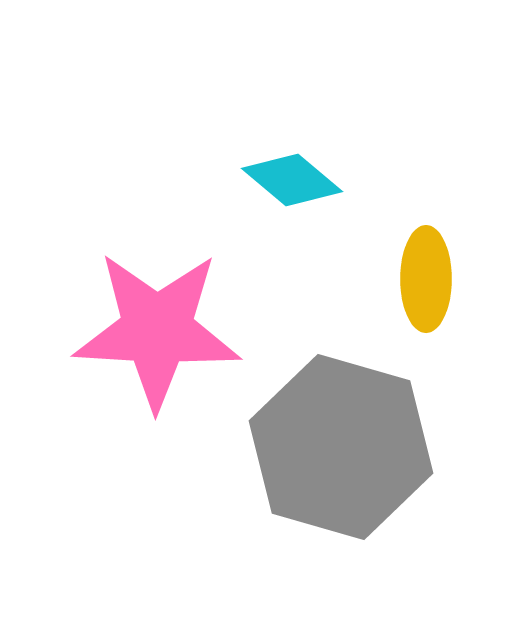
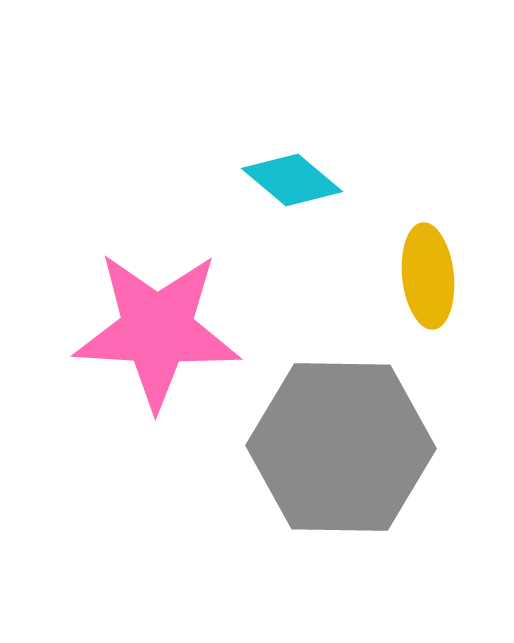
yellow ellipse: moved 2 px right, 3 px up; rotated 6 degrees counterclockwise
gray hexagon: rotated 15 degrees counterclockwise
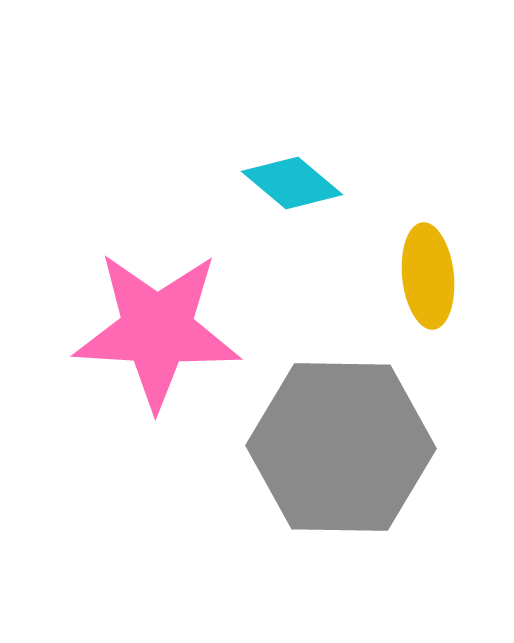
cyan diamond: moved 3 px down
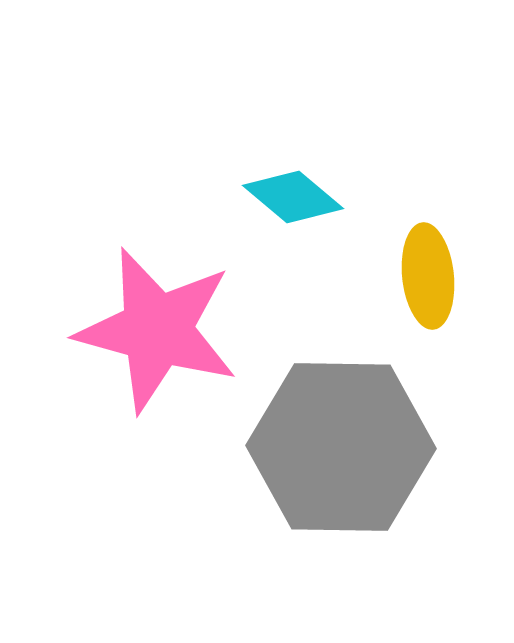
cyan diamond: moved 1 px right, 14 px down
pink star: rotated 12 degrees clockwise
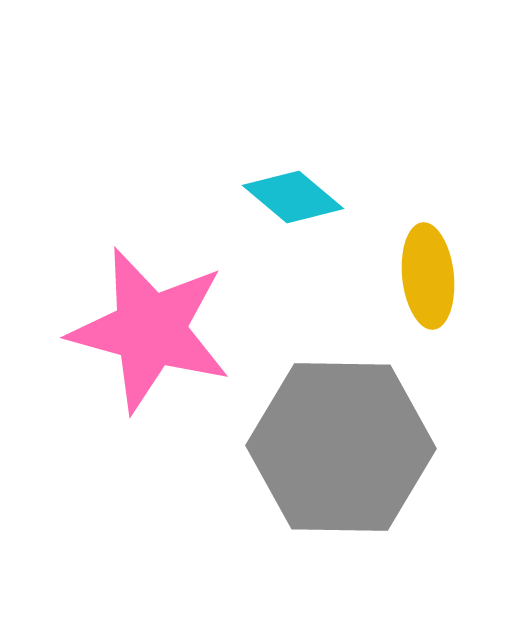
pink star: moved 7 px left
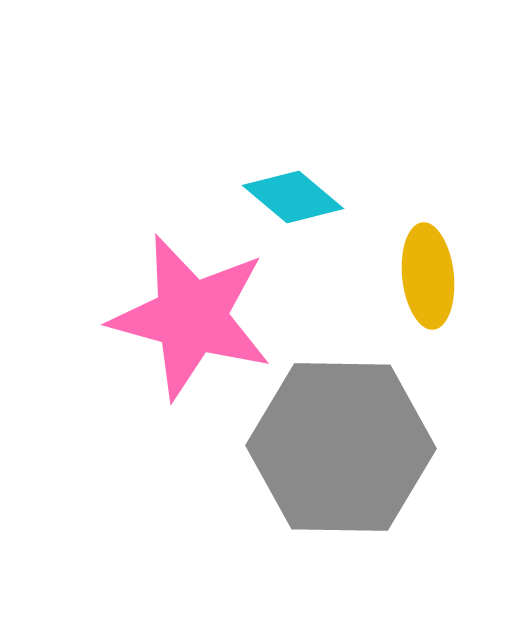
pink star: moved 41 px right, 13 px up
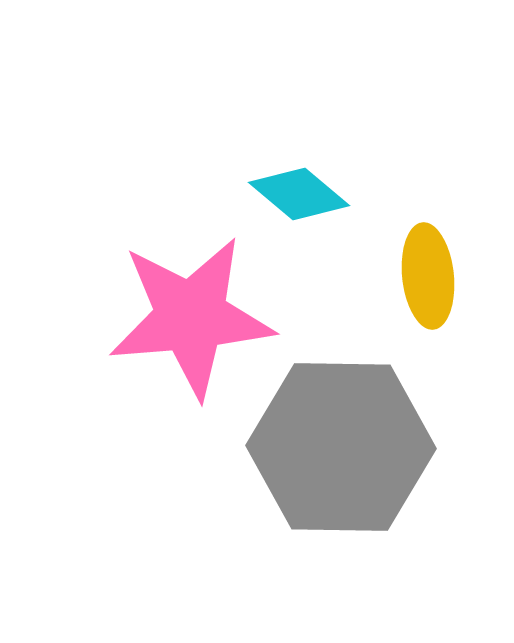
cyan diamond: moved 6 px right, 3 px up
pink star: rotated 20 degrees counterclockwise
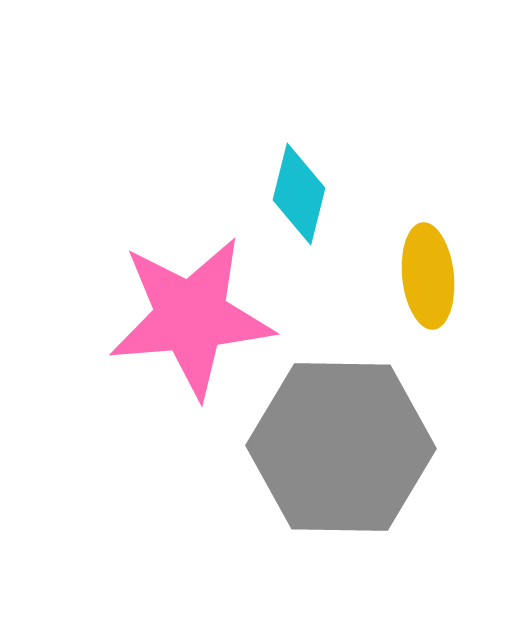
cyan diamond: rotated 64 degrees clockwise
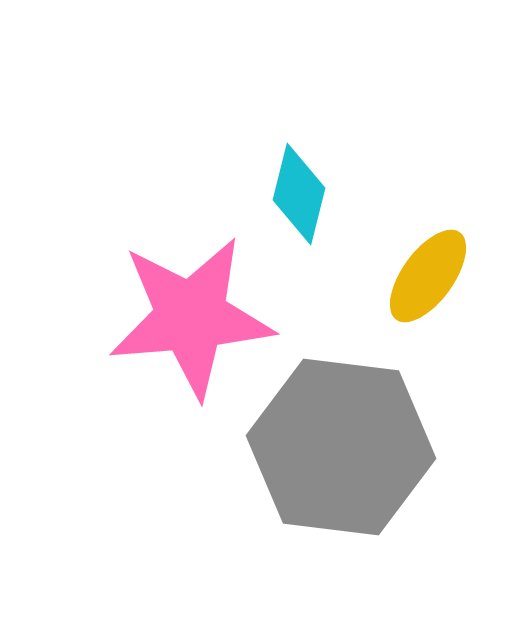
yellow ellipse: rotated 42 degrees clockwise
gray hexagon: rotated 6 degrees clockwise
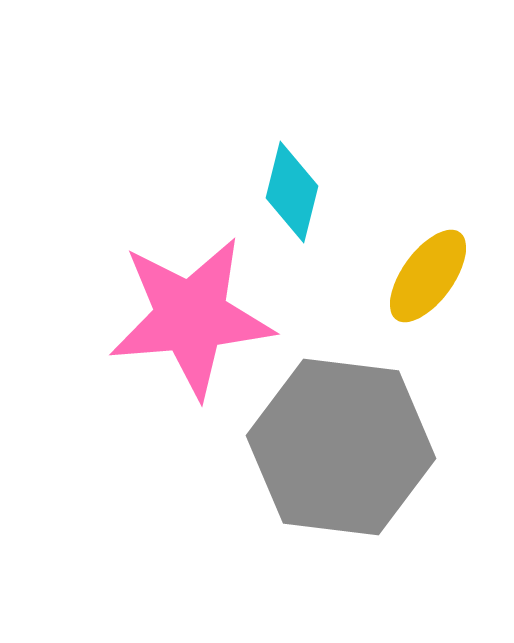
cyan diamond: moved 7 px left, 2 px up
